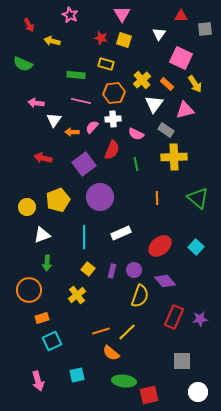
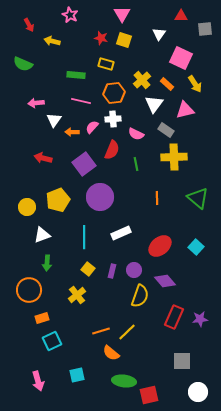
pink arrow at (36, 103): rotated 14 degrees counterclockwise
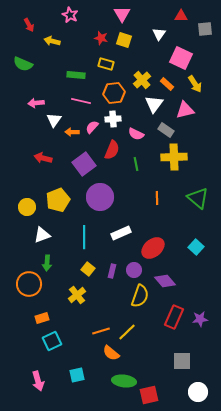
red ellipse at (160, 246): moved 7 px left, 2 px down
orange circle at (29, 290): moved 6 px up
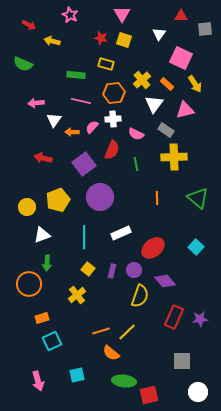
red arrow at (29, 25): rotated 32 degrees counterclockwise
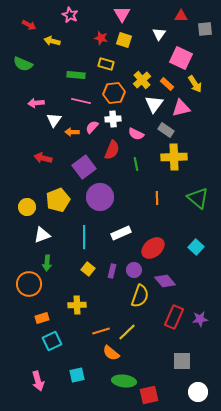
pink triangle at (185, 110): moved 4 px left, 2 px up
purple square at (84, 164): moved 3 px down
yellow cross at (77, 295): moved 10 px down; rotated 36 degrees clockwise
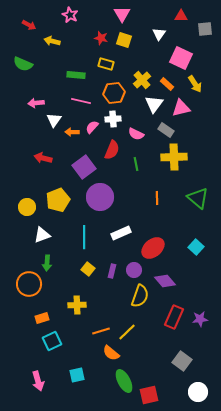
gray square at (182, 361): rotated 36 degrees clockwise
green ellipse at (124, 381): rotated 55 degrees clockwise
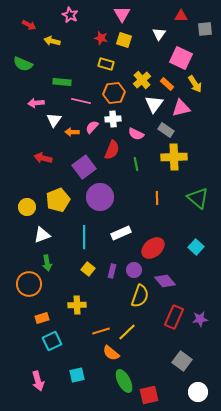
green rectangle at (76, 75): moved 14 px left, 7 px down
green arrow at (47, 263): rotated 14 degrees counterclockwise
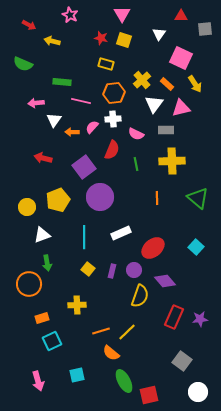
gray rectangle at (166, 130): rotated 35 degrees counterclockwise
yellow cross at (174, 157): moved 2 px left, 4 px down
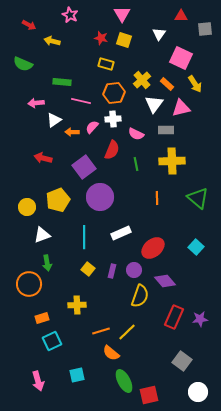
white triangle at (54, 120): rotated 21 degrees clockwise
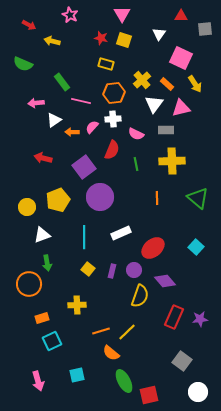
green rectangle at (62, 82): rotated 48 degrees clockwise
